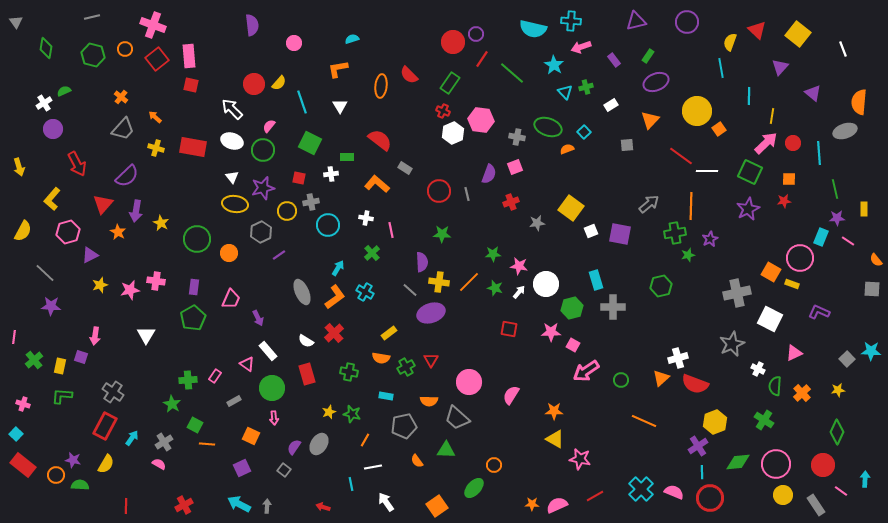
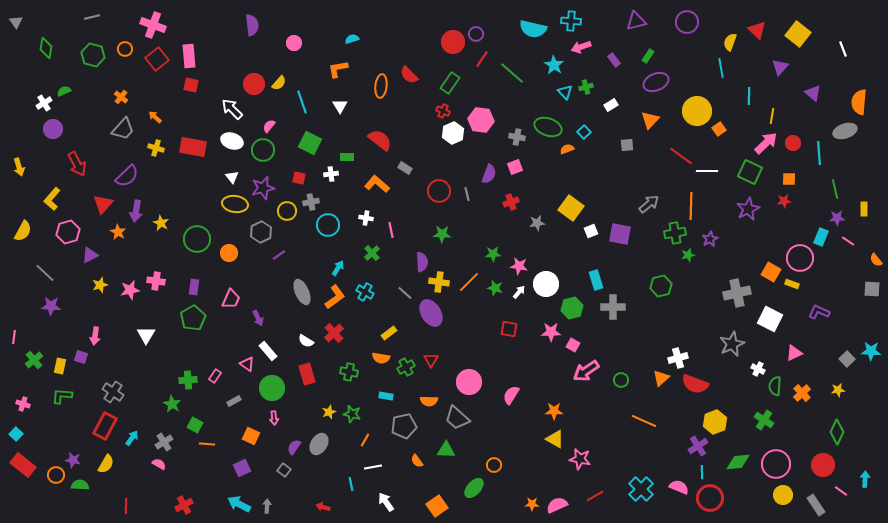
gray line at (410, 290): moved 5 px left, 3 px down
purple ellipse at (431, 313): rotated 76 degrees clockwise
pink semicircle at (674, 492): moved 5 px right, 5 px up
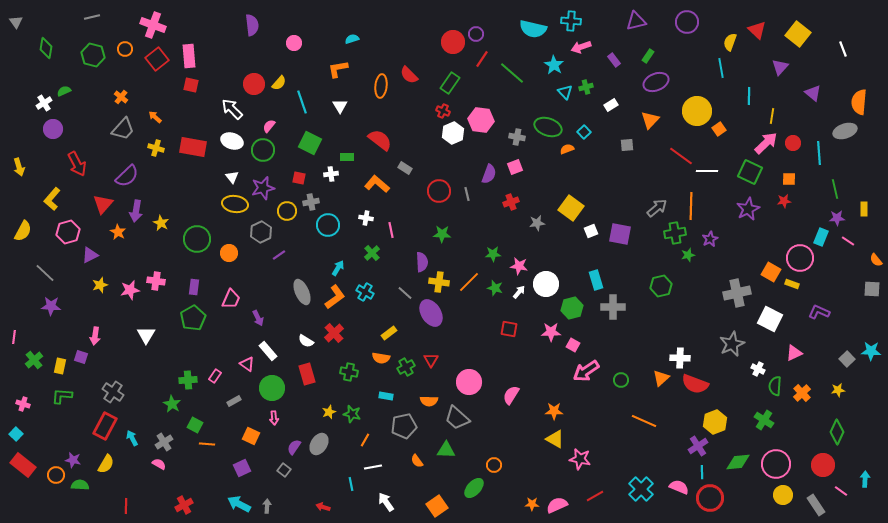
gray arrow at (649, 204): moved 8 px right, 4 px down
white cross at (678, 358): moved 2 px right; rotated 18 degrees clockwise
cyan arrow at (132, 438): rotated 63 degrees counterclockwise
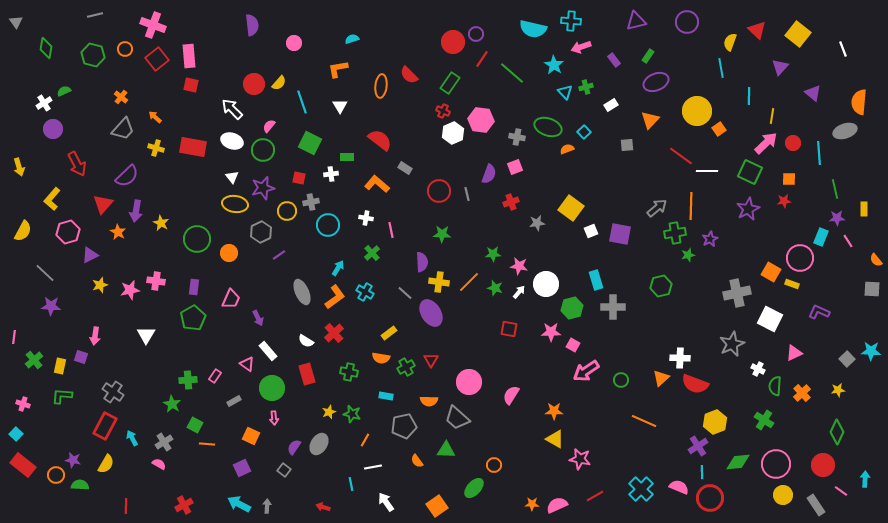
gray line at (92, 17): moved 3 px right, 2 px up
pink line at (848, 241): rotated 24 degrees clockwise
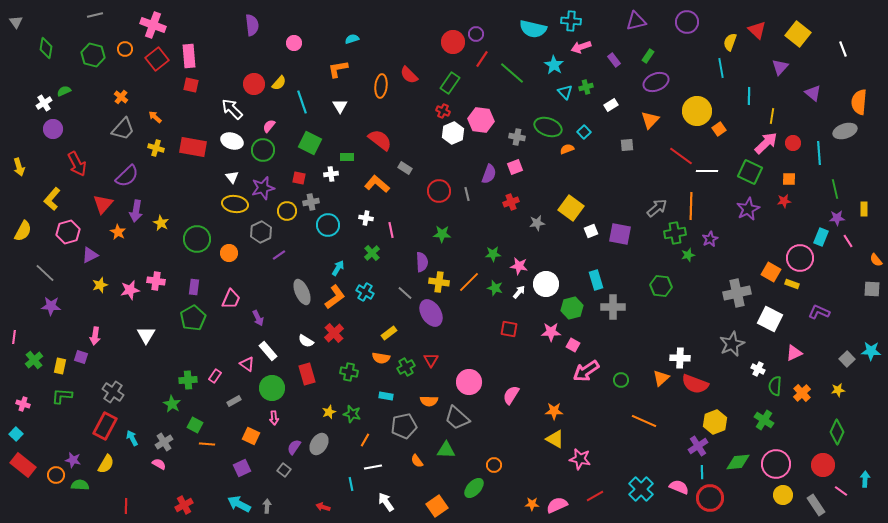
green hexagon at (661, 286): rotated 20 degrees clockwise
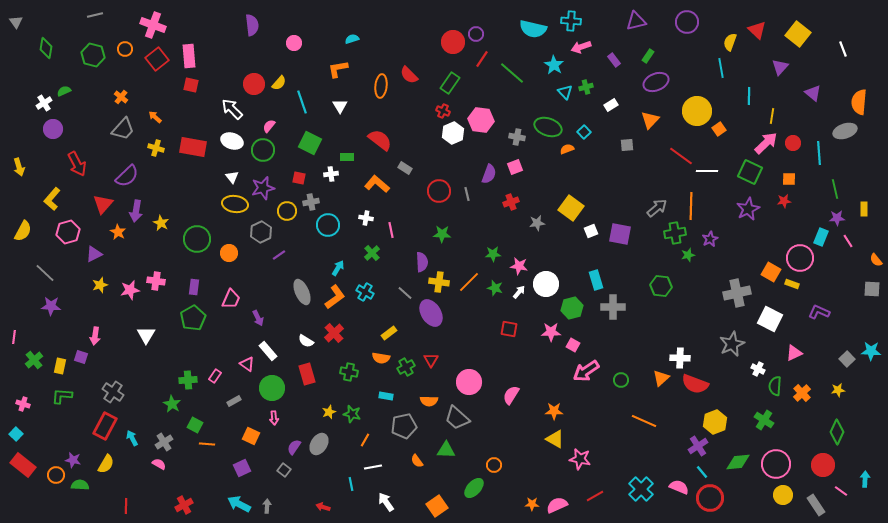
purple triangle at (90, 255): moved 4 px right, 1 px up
cyan line at (702, 472): rotated 40 degrees counterclockwise
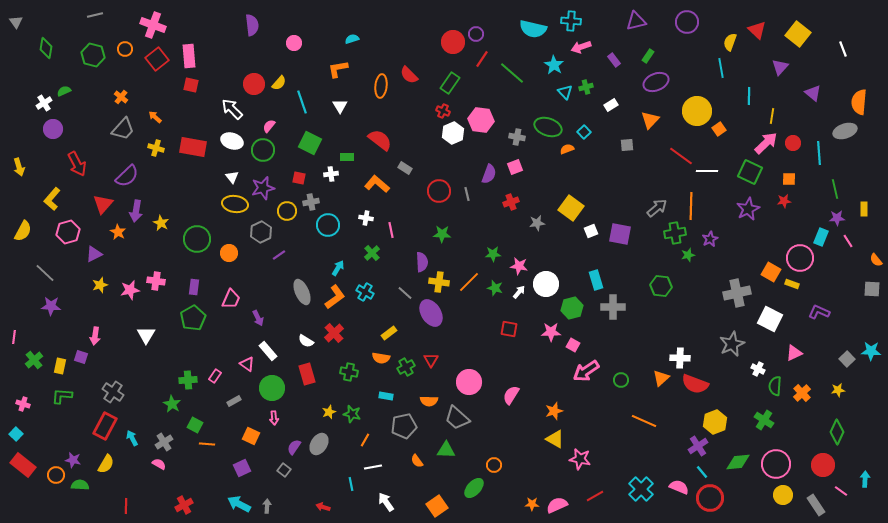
orange star at (554, 411): rotated 18 degrees counterclockwise
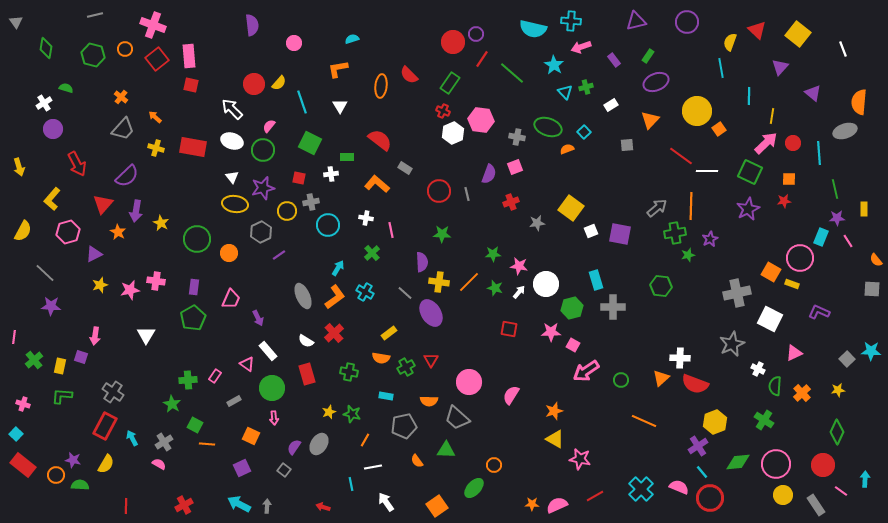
green semicircle at (64, 91): moved 2 px right, 3 px up; rotated 40 degrees clockwise
gray ellipse at (302, 292): moved 1 px right, 4 px down
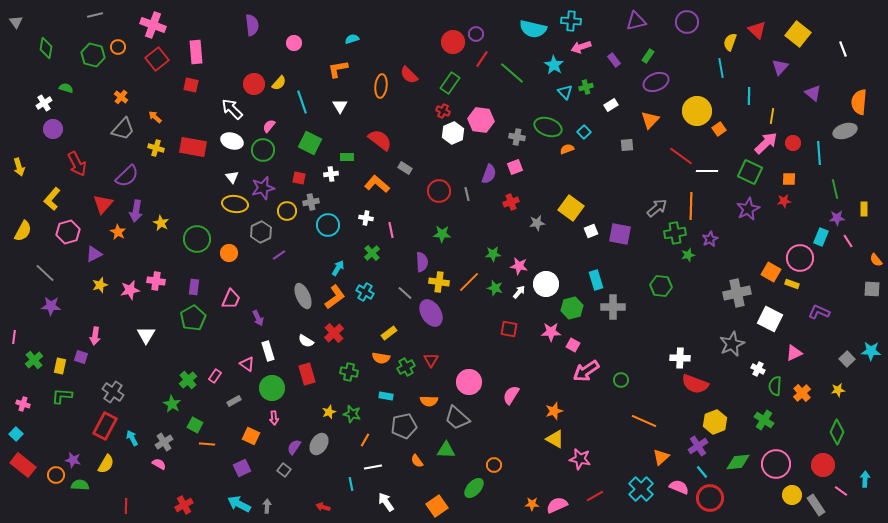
orange circle at (125, 49): moved 7 px left, 2 px up
pink rectangle at (189, 56): moved 7 px right, 4 px up
white rectangle at (268, 351): rotated 24 degrees clockwise
orange triangle at (661, 378): moved 79 px down
green cross at (188, 380): rotated 36 degrees counterclockwise
yellow circle at (783, 495): moved 9 px right
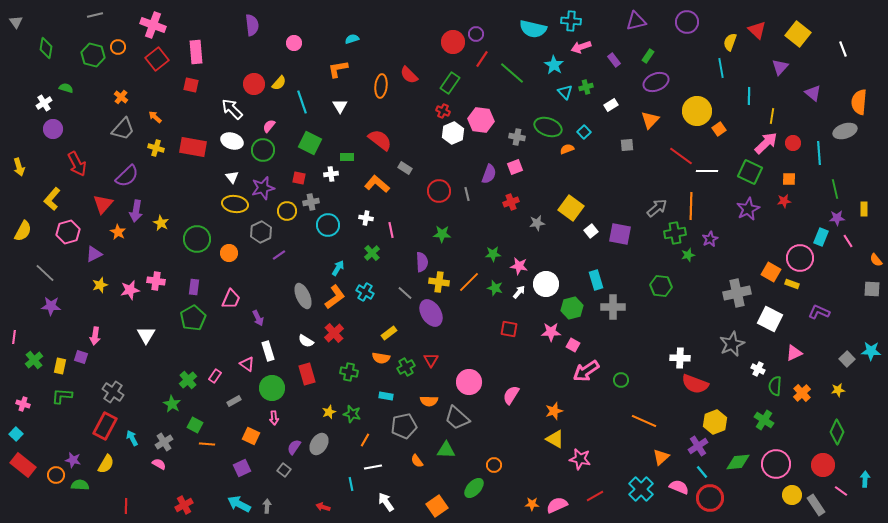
white square at (591, 231): rotated 16 degrees counterclockwise
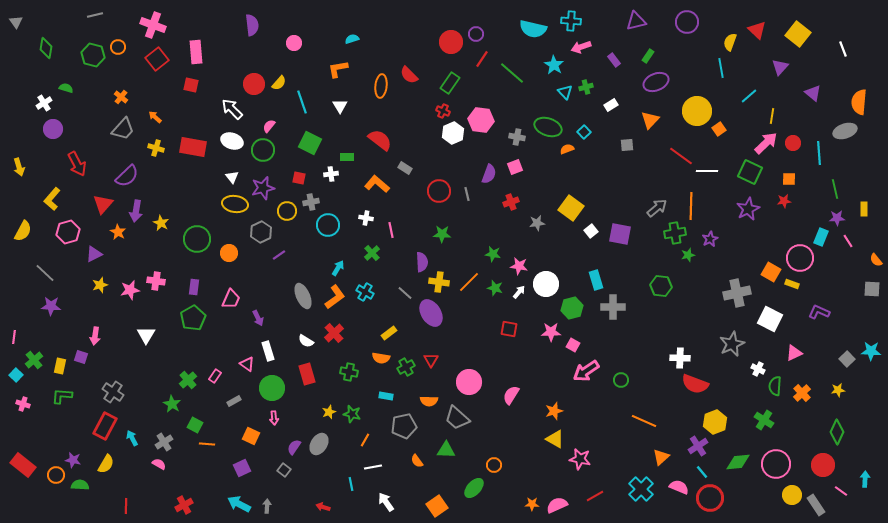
red circle at (453, 42): moved 2 px left
cyan line at (749, 96): rotated 48 degrees clockwise
green star at (493, 254): rotated 14 degrees clockwise
cyan square at (16, 434): moved 59 px up
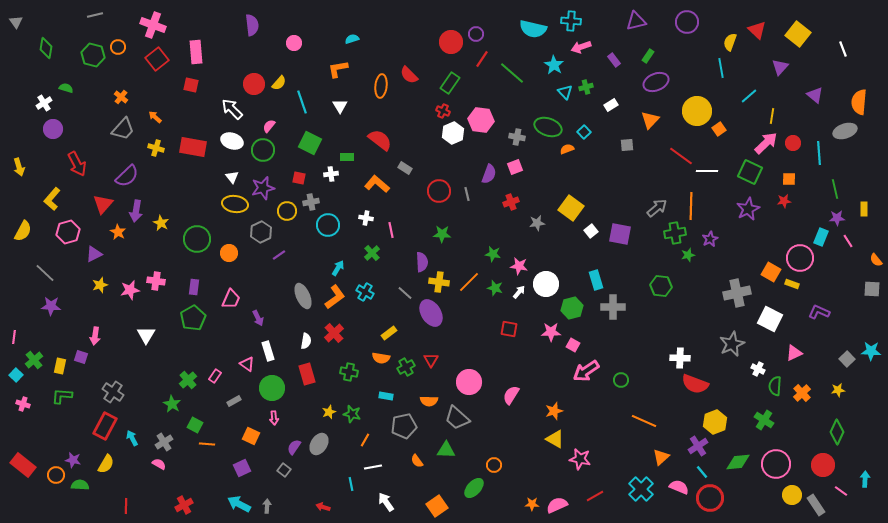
purple triangle at (813, 93): moved 2 px right, 2 px down
white semicircle at (306, 341): rotated 112 degrees counterclockwise
